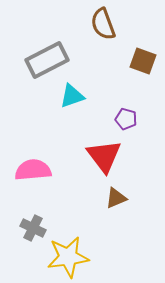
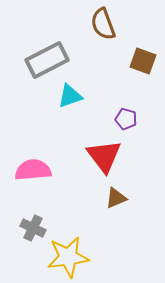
cyan triangle: moved 2 px left
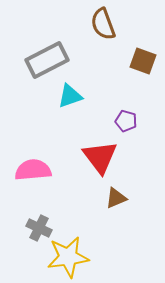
purple pentagon: moved 2 px down
red triangle: moved 4 px left, 1 px down
gray cross: moved 6 px right
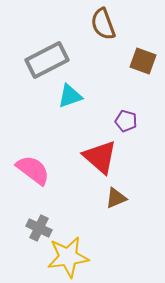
red triangle: rotated 12 degrees counterclockwise
pink semicircle: rotated 42 degrees clockwise
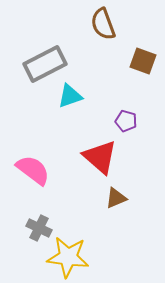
gray rectangle: moved 2 px left, 4 px down
yellow star: rotated 15 degrees clockwise
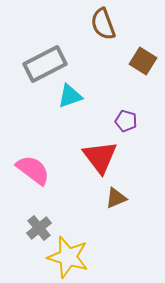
brown square: rotated 12 degrees clockwise
red triangle: rotated 12 degrees clockwise
gray cross: rotated 25 degrees clockwise
yellow star: rotated 9 degrees clockwise
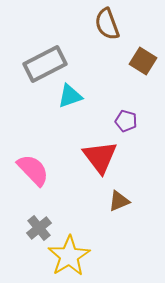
brown semicircle: moved 4 px right
pink semicircle: rotated 9 degrees clockwise
brown triangle: moved 3 px right, 3 px down
yellow star: moved 1 px right, 1 px up; rotated 24 degrees clockwise
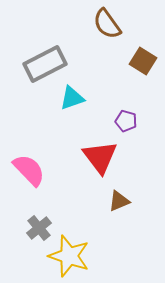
brown semicircle: rotated 16 degrees counterclockwise
cyan triangle: moved 2 px right, 2 px down
pink semicircle: moved 4 px left
yellow star: rotated 21 degrees counterclockwise
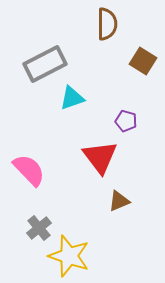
brown semicircle: rotated 144 degrees counterclockwise
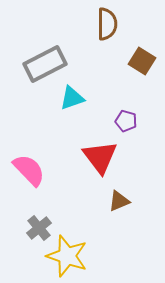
brown square: moved 1 px left
yellow star: moved 2 px left
